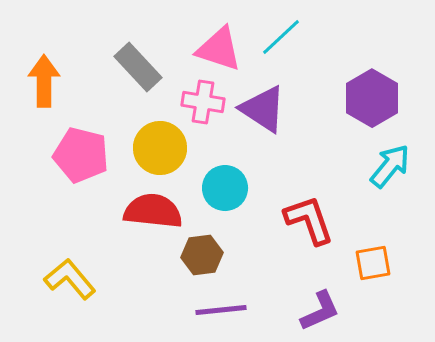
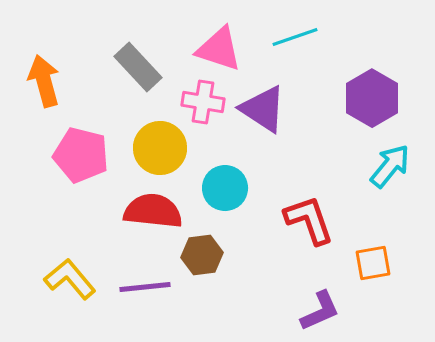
cyan line: moved 14 px right; rotated 24 degrees clockwise
orange arrow: rotated 15 degrees counterclockwise
purple line: moved 76 px left, 23 px up
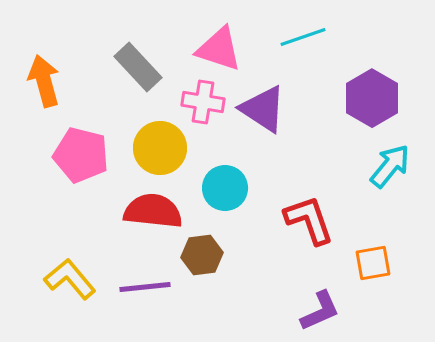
cyan line: moved 8 px right
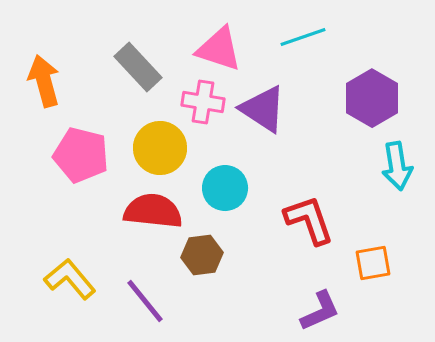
cyan arrow: moved 7 px right; rotated 132 degrees clockwise
purple line: moved 14 px down; rotated 57 degrees clockwise
